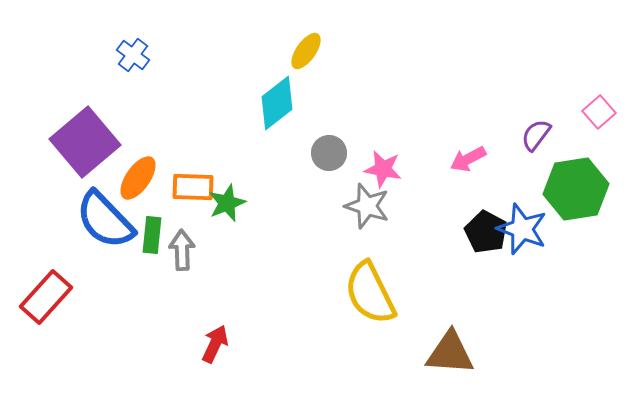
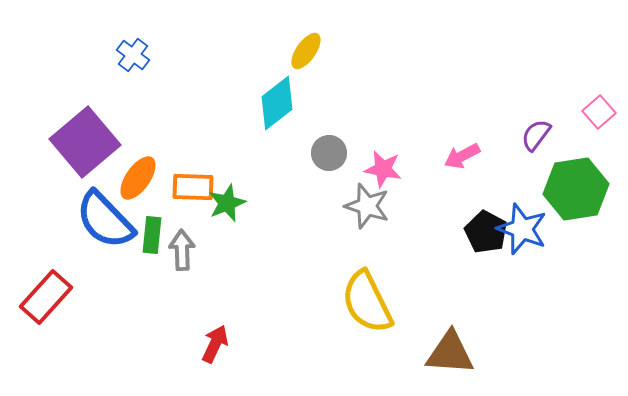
pink arrow: moved 6 px left, 3 px up
yellow semicircle: moved 3 px left, 9 px down
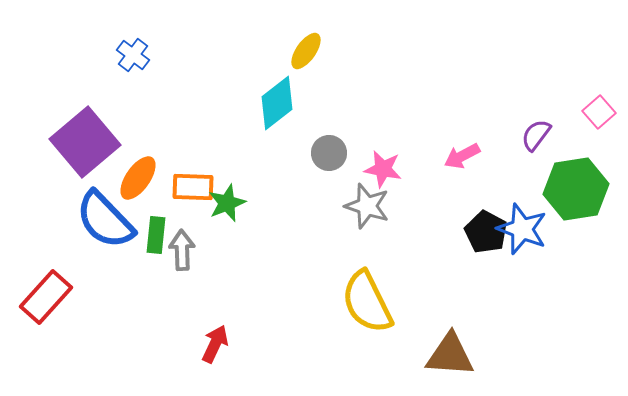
green rectangle: moved 4 px right
brown triangle: moved 2 px down
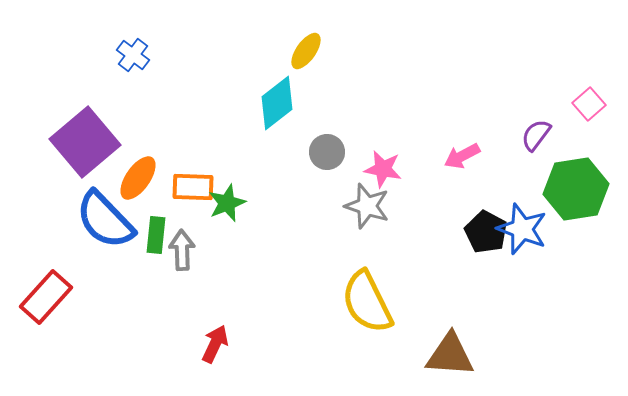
pink square: moved 10 px left, 8 px up
gray circle: moved 2 px left, 1 px up
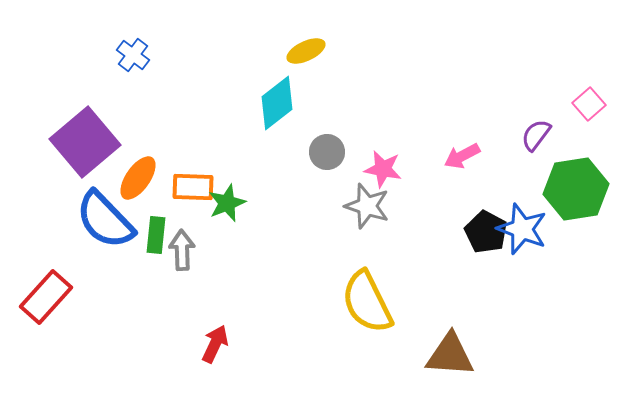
yellow ellipse: rotated 30 degrees clockwise
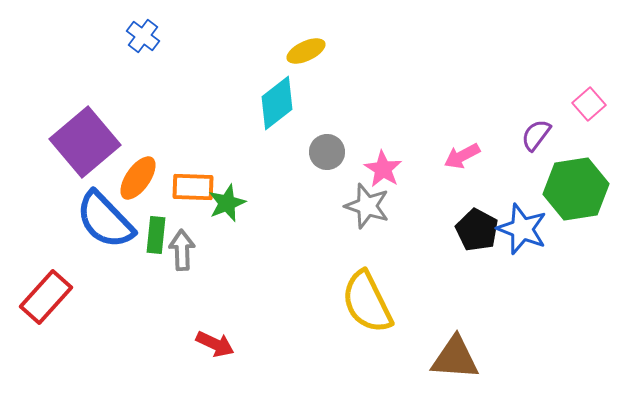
blue cross: moved 10 px right, 19 px up
pink star: rotated 21 degrees clockwise
black pentagon: moved 9 px left, 2 px up
red arrow: rotated 90 degrees clockwise
brown triangle: moved 5 px right, 3 px down
